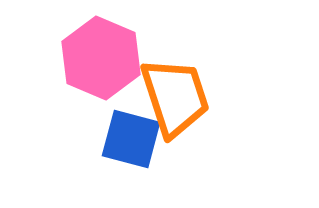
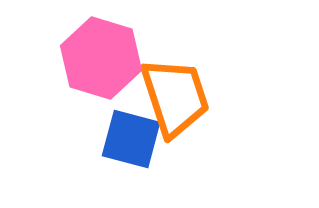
pink hexagon: rotated 6 degrees counterclockwise
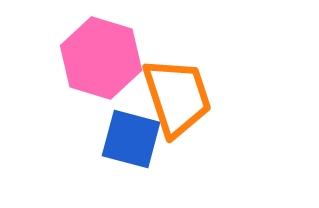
orange trapezoid: moved 2 px right
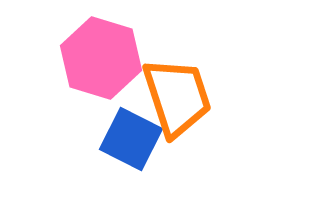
blue square: rotated 12 degrees clockwise
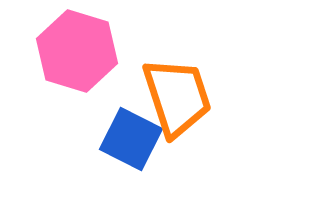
pink hexagon: moved 24 px left, 7 px up
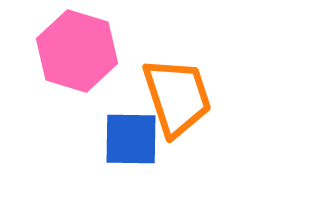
blue square: rotated 26 degrees counterclockwise
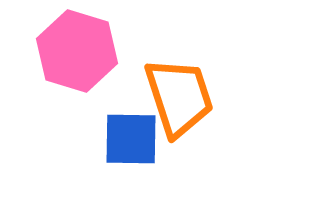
orange trapezoid: moved 2 px right
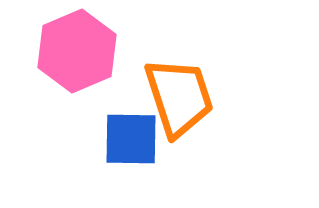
pink hexagon: rotated 20 degrees clockwise
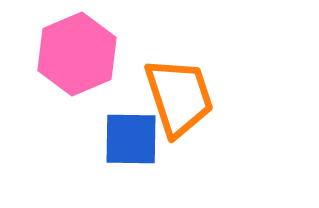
pink hexagon: moved 3 px down
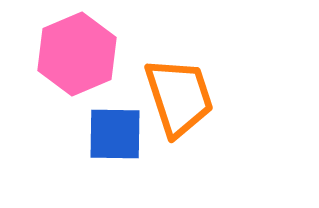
blue square: moved 16 px left, 5 px up
